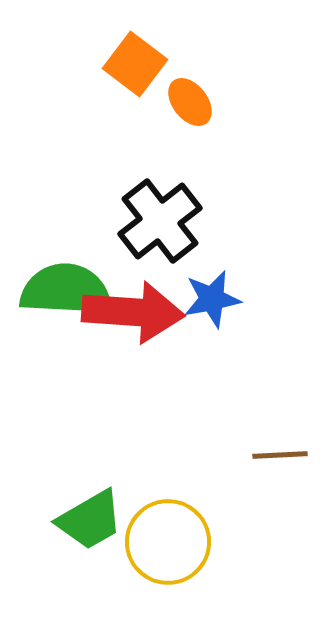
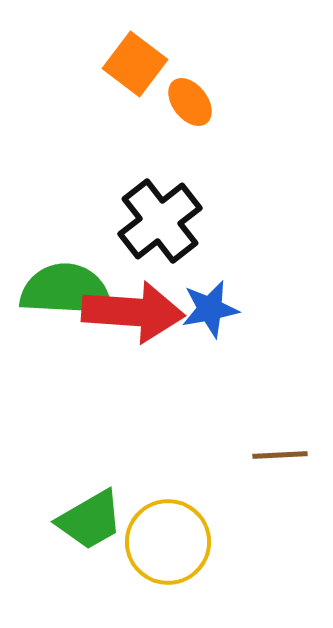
blue star: moved 2 px left, 10 px down
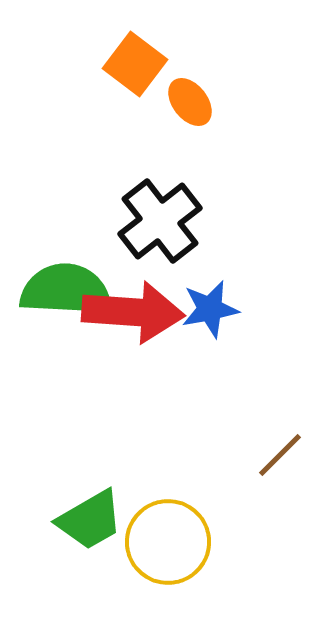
brown line: rotated 42 degrees counterclockwise
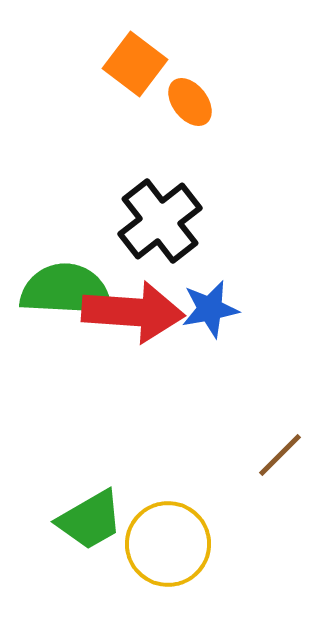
yellow circle: moved 2 px down
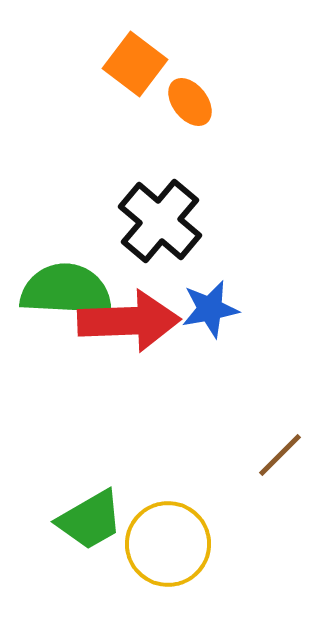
black cross: rotated 12 degrees counterclockwise
red arrow: moved 4 px left, 9 px down; rotated 6 degrees counterclockwise
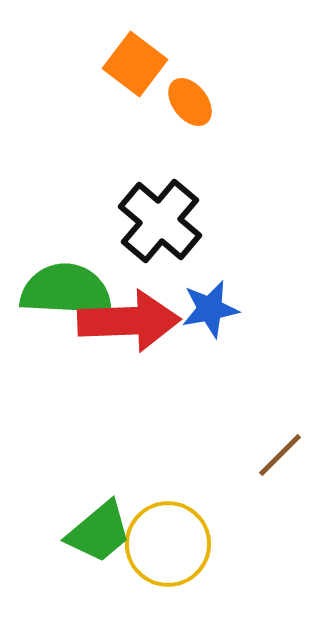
green trapezoid: moved 9 px right, 12 px down; rotated 10 degrees counterclockwise
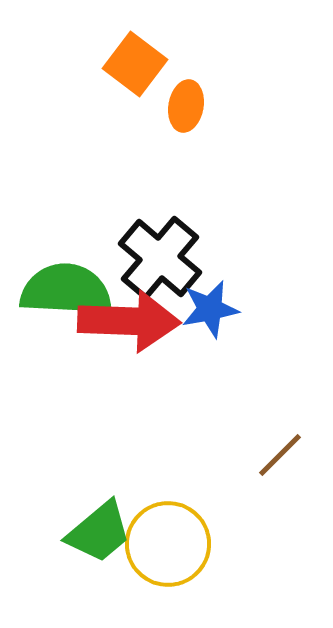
orange ellipse: moved 4 px left, 4 px down; rotated 48 degrees clockwise
black cross: moved 37 px down
red arrow: rotated 4 degrees clockwise
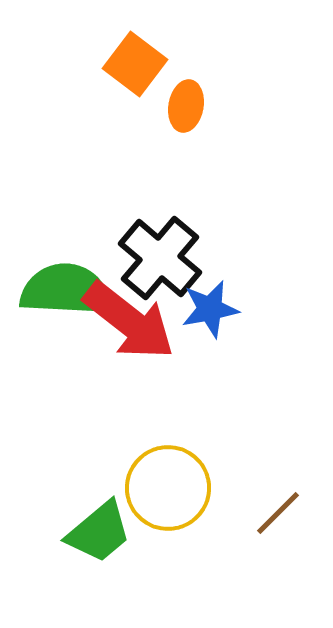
red arrow: rotated 36 degrees clockwise
brown line: moved 2 px left, 58 px down
yellow circle: moved 56 px up
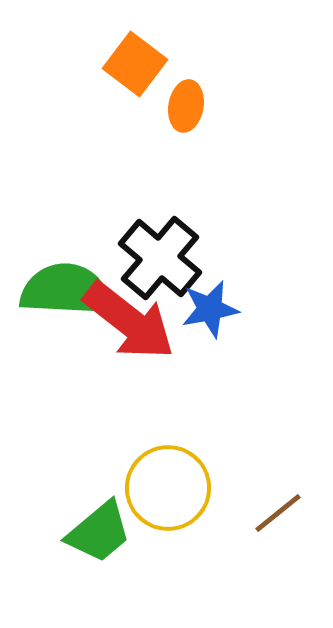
brown line: rotated 6 degrees clockwise
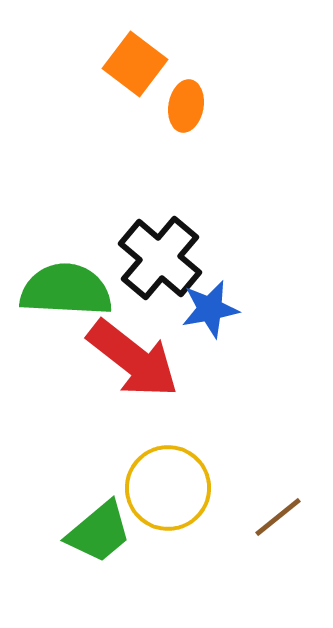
red arrow: moved 4 px right, 38 px down
brown line: moved 4 px down
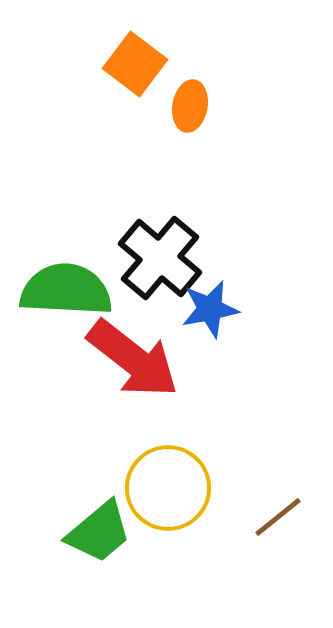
orange ellipse: moved 4 px right
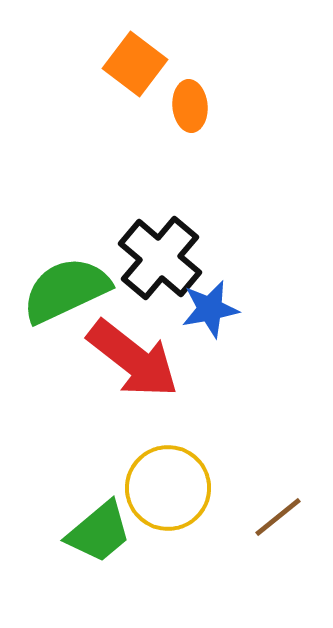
orange ellipse: rotated 15 degrees counterclockwise
green semicircle: rotated 28 degrees counterclockwise
